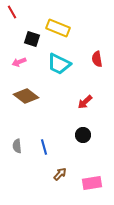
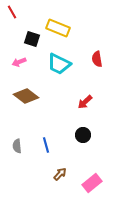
blue line: moved 2 px right, 2 px up
pink rectangle: rotated 30 degrees counterclockwise
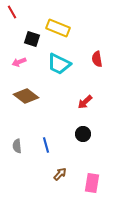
black circle: moved 1 px up
pink rectangle: rotated 42 degrees counterclockwise
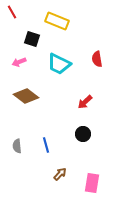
yellow rectangle: moved 1 px left, 7 px up
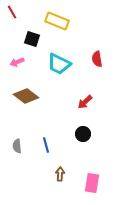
pink arrow: moved 2 px left
brown arrow: rotated 40 degrees counterclockwise
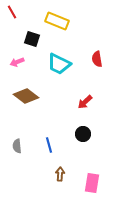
blue line: moved 3 px right
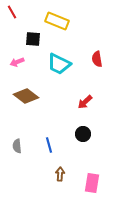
black square: moved 1 px right; rotated 14 degrees counterclockwise
